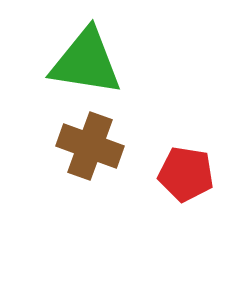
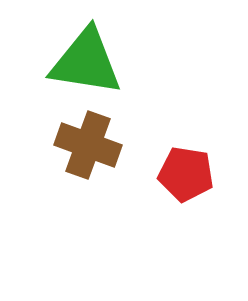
brown cross: moved 2 px left, 1 px up
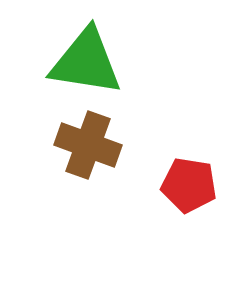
red pentagon: moved 3 px right, 11 px down
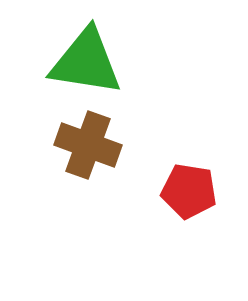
red pentagon: moved 6 px down
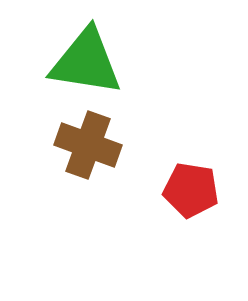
red pentagon: moved 2 px right, 1 px up
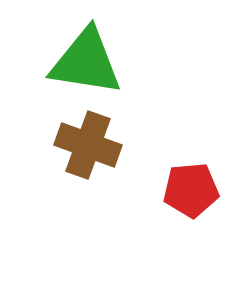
red pentagon: rotated 14 degrees counterclockwise
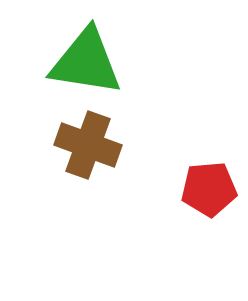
red pentagon: moved 18 px right, 1 px up
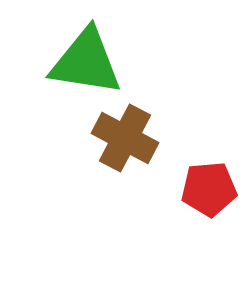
brown cross: moved 37 px right, 7 px up; rotated 8 degrees clockwise
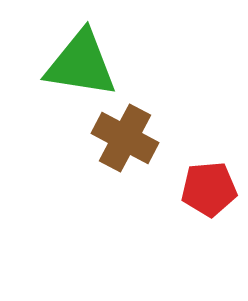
green triangle: moved 5 px left, 2 px down
